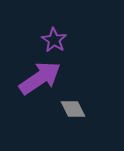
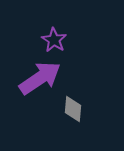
gray diamond: rotated 32 degrees clockwise
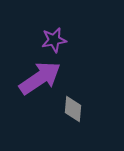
purple star: rotated 30 degrees clockwise
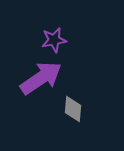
purple arrow: moved 1 px right
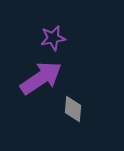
purple star: moved 1 px left, 2 px up
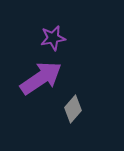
gray diamond: rotated 36 degrees clockwise
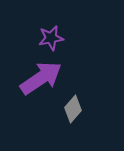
purple star: moved 2 px left
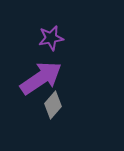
gray diamond: moved 20 px left, 4 px up
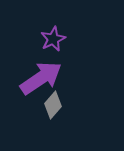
purple star: moved 2 px right, 1 px down; rotated 15 degrees counterclockwise
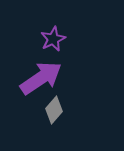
gray diamond: moved 1 px right, 5 px down
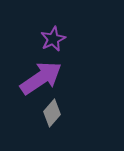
gray diamond: moved 2 px left, 3 px down
